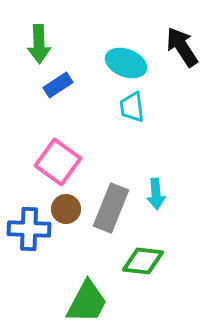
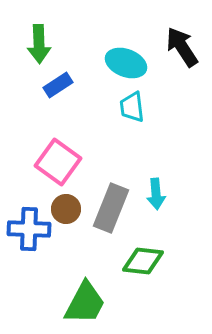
green trapezoid: moved 2 px left, 1 px down
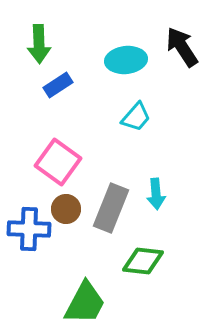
cyan ellipse: moved 3 px up; rotated 27 degrees counterclockwise
cyan trapezoid: moved 4 px right, 10 px down; rotated 132 degrees counterclockwise
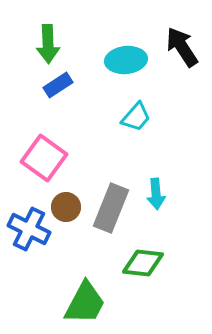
green arrow: moved 9 px right
pink square: moved 14 px left, 4 px up
brown circle: moved 2 px up
blue cross: rotated 24 degrees clockwise
green diamond: moved 2 px down
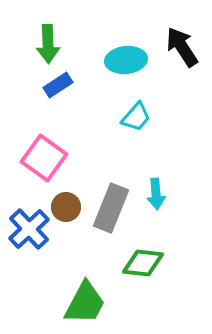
blue cross: rotated 21 degrees clockwise
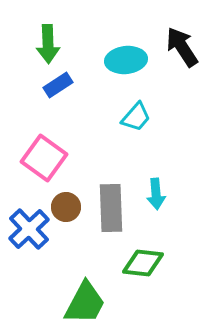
gray rectangle: rotated 24 degrees counterclockwise
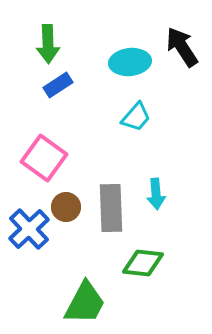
cyan ellipse: moved 4 px right, 2 px down
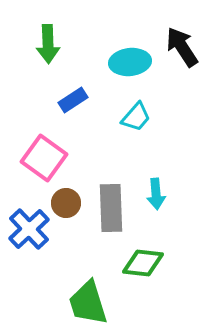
blue rectangle: moved 15 px right, 15 px down
brown circle: moved 4 px up
green trapezoid: moved 3 px right; rotated 135 degrees clockwise
